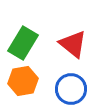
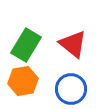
green rectangle: moved 3 px right, 2 px down
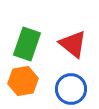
green rectangle: moved 1 px right, 1 px up; rotated 12 degrees counterclockwise
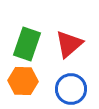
red triangle: moved 4 px left; rotated 40 degrees clockwise
orange hexagon: rotated 12 degrees clockwise
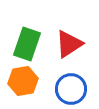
red triangle: rotated 8 degrees clockwise
orange hexagon: rotated 12 degrees counterclockwise
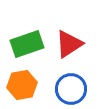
green rectangle: rotated 52 degrees clockwise
orange hexagon: moved 1 px left, 4 px down
